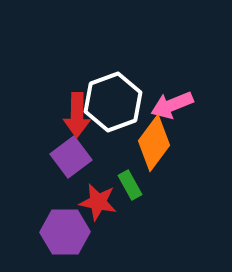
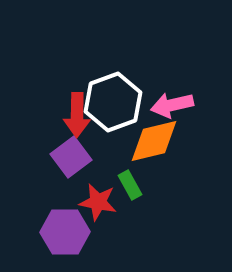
pink arrow: rotated 9 degrees clockwise
orange diamond: moved 2 px up; rotated 40 degrees clockwise
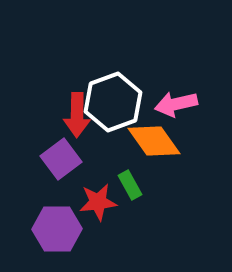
pink arrow: moved 4 px right, 1 px up
orange diamond: rotated 68 degrees clockwise
purple square: moved 10 px left, 2 px down
red star: rotated 18 degrees counterclockwise
purple hexagon: moved 8 px left, 3 px up
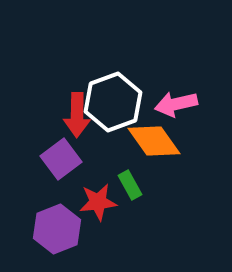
purple hexagon: rotated 21 degrees counterclockwise
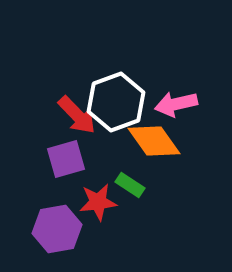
white hexagon: moved 3 px right
red arrow: rotated 45 degrees counterclockwise
purple square: moved 5 px right; rotated 21 degrees clockwise
green rectangle: rotated 28 degrees counterclockwise
purple hexagon: rotated 12 degrees clockwise
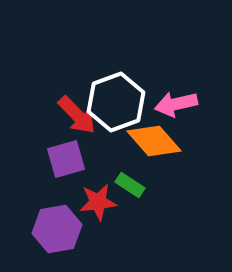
orange diamond: rotated 6 degrees counterclockwise
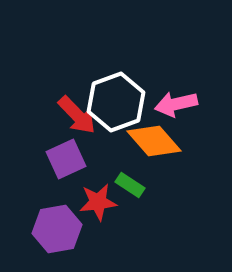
purple square: rotated 9 degrees counterclockwise
